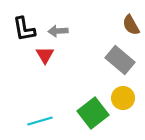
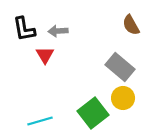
gray rectangle: moved 7 px down
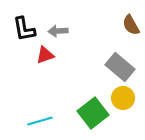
red triangle: rotated 42 degrees clockwise
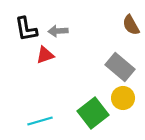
black L-shape: moved 2 px right
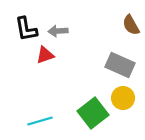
gray rectangle: moved 2 px up; rotated 16 degrees counterclockwise
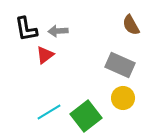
red triangle: rotated 18 degrees counterclockwise
green square: moved 7 px left, 3 px down
cyan line: moved 9 px right, 9 px up; rotated 15 degrees counterclockwise
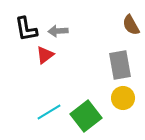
gray rectangle: rotated 56 degrees clockwise
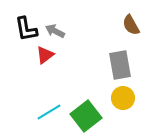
gray arrow: moved 3 px left; rotated 30 degrees clockwise
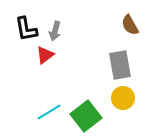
brown semicircle: moved 1 px left
gray arrow: rotated 102 degrees counterclockwise
